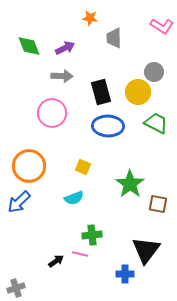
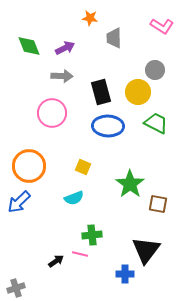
gray circle: moved 1 px right, 2 px up
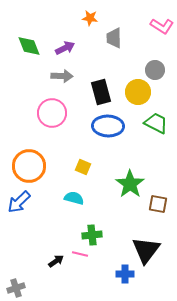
cyan semicircle: rotated 144 degrees counterclockwise
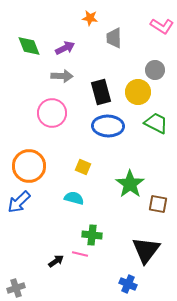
green cross: rotated 12 degrees clockwise
blue cross: moved 3 px right, 10 px down; rotated 24 degrees clockwise
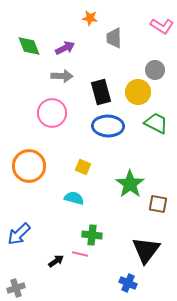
blue arrow: moved 32 px down
blue cross: moved 1 px up
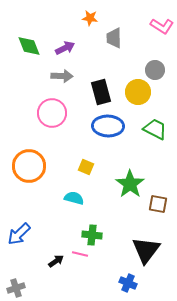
green trapezoid: moved 1 px left, 6 px down
yellow square: moved 3 px right
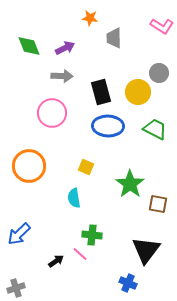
gray circle: moved 4 px right, 3 px down
cyan semicircle: rotated 114 degrees counterclockwise
pink line: rotated 28 degrees clockwise
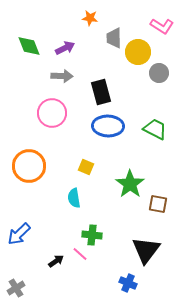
yellow circle: moved 40 px up
gray cross: rotated 12 degrees counterclockwise
